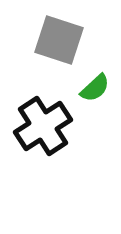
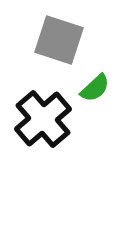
black cross: moved 7 px up; rotated 8 degrees counterclockwise
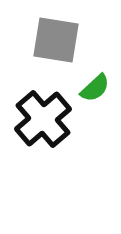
gray square: moved 3 px left; rotated 9 degrees counterclockwise
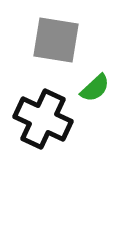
black cross: rotated 24 degrees counterclockwise
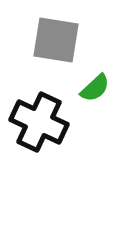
black cross: moved 4 px left, 3 px down
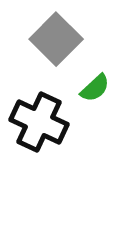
gray square: moved 1 px up; rotated 36 degrees clockwise
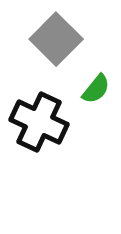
green semicircle: moved 1 px right, 1 px down; rotated 8 degrees counterclockwise
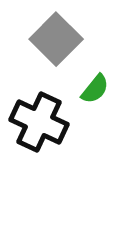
green semicircle: moved 1 px left
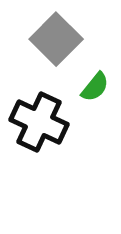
green semicircle: moved 2 px up
